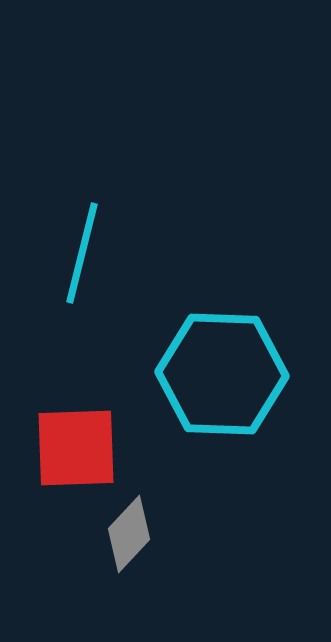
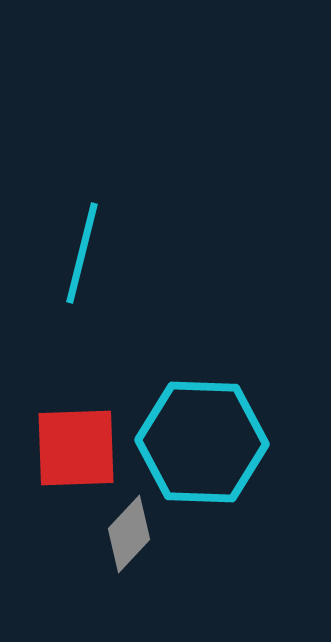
cyan hexagon: moved 20 px left, 68 px down
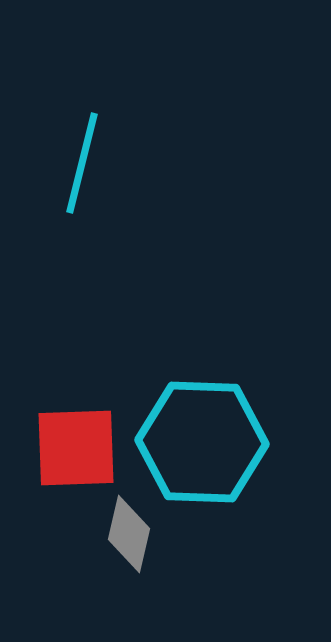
cyan line: moved 90 px up
gray diamond: rotated 30 degrees counterclockwise
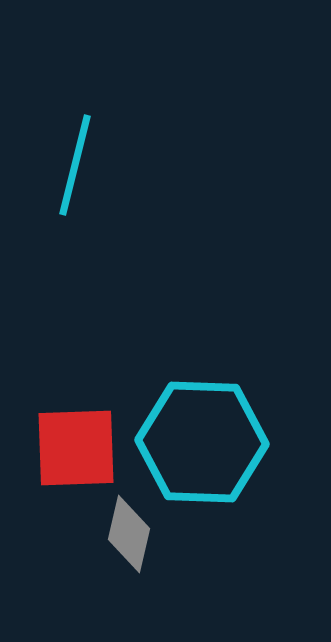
cyan line: moved 7 px left, 2 px down
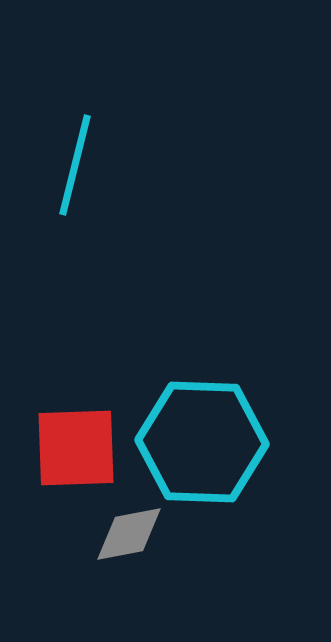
gray diamond: rotated 66 degrees clockwise
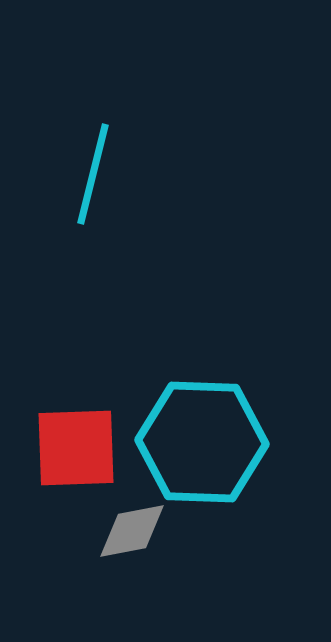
cyan line: moved 18 px right, 9 px down
gray diamond: moved 3 px right, 3 px up
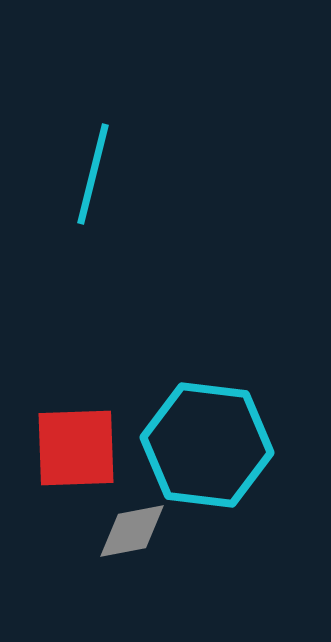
cyan hexagon: moved 5 px right, 3 px down; rotated 5 degrees clockwise
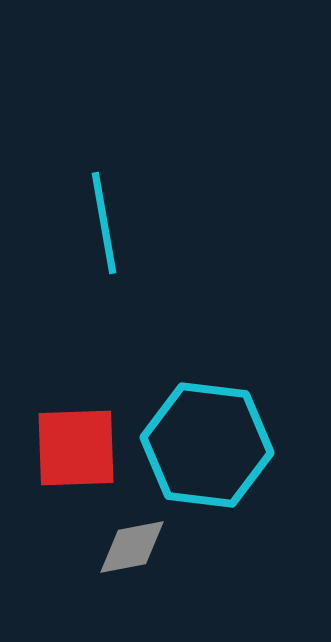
cyan line: moved 11 px right, 49 px down; rotated 24 degrees counterclockwise
gray diamond: moved 16 px down
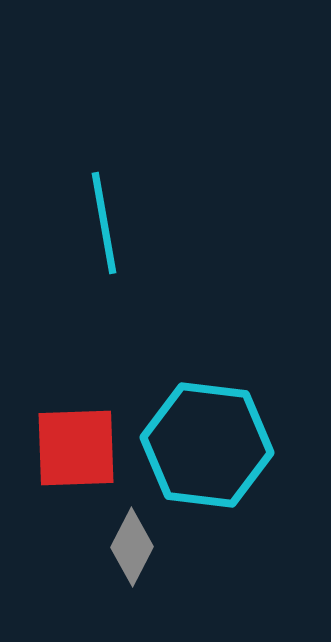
gray diamond: rotated 52 degrees counterclockwise
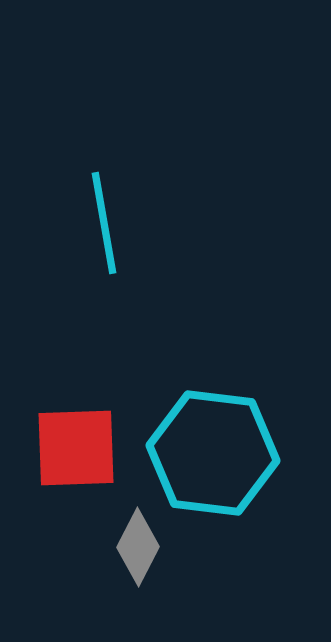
cyan hexagon: moved 6 px right, 8 px down
gray diamond: moved 6 px right
